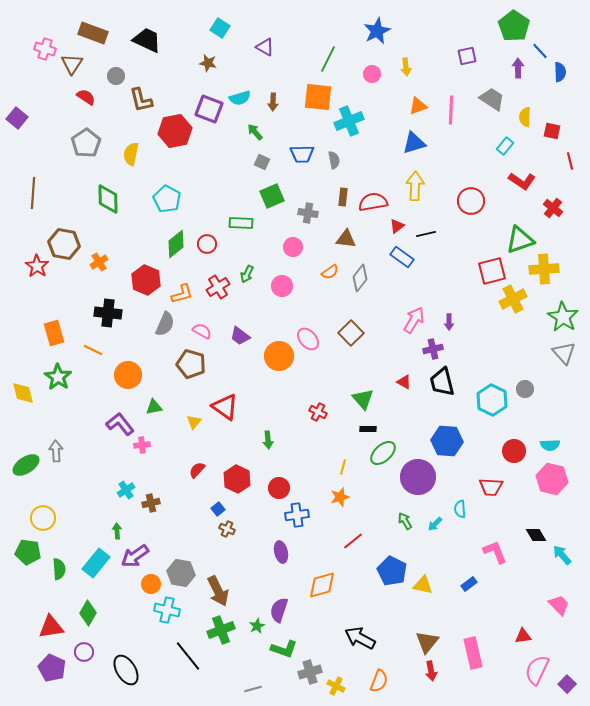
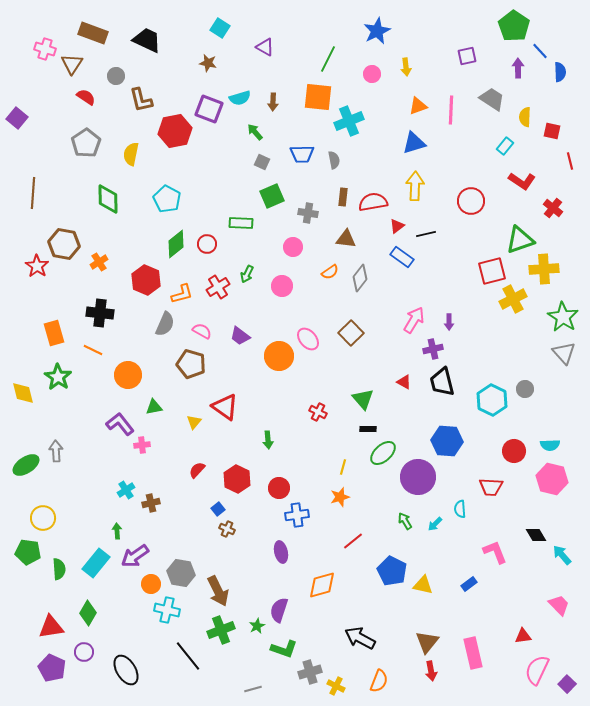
black cross at (108, 313): moved 8 px left
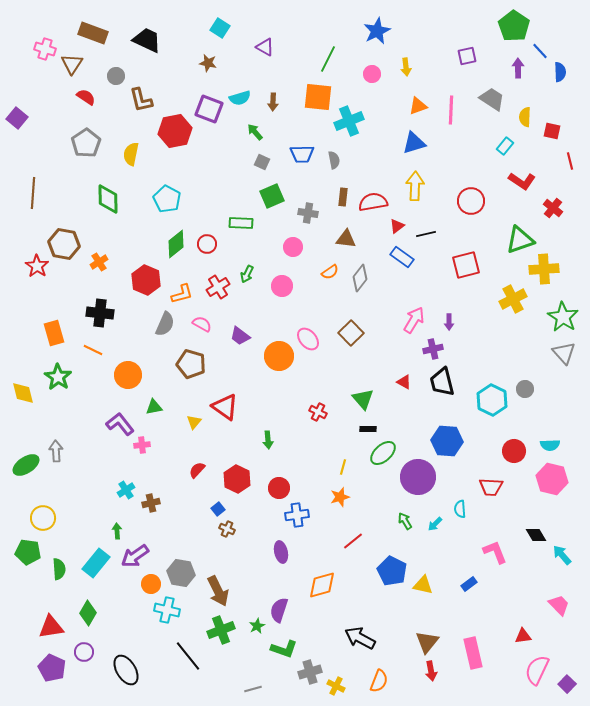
red square at (492, 271): moved 26 px left, 6 px up
pink semicircle at (202, 331): moved 7 px up
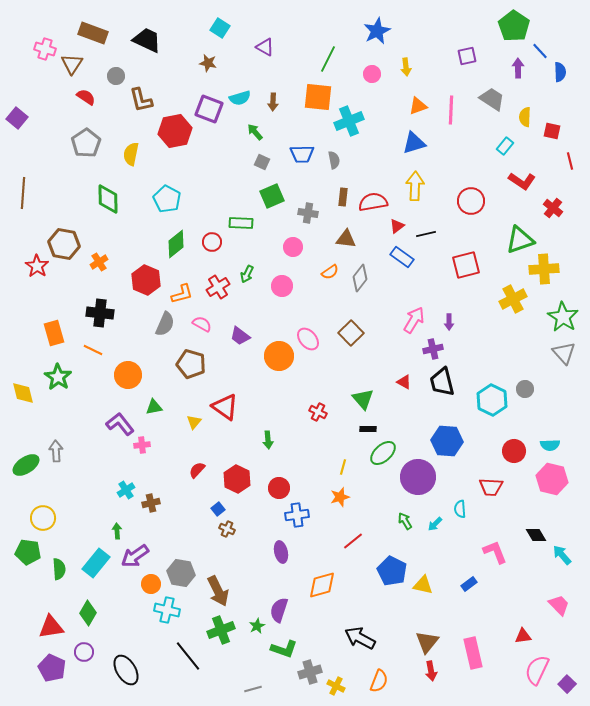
brown line at (33, 193): moved 10 px left
red circle at (207, 244): moved 5 px right, 2 px up
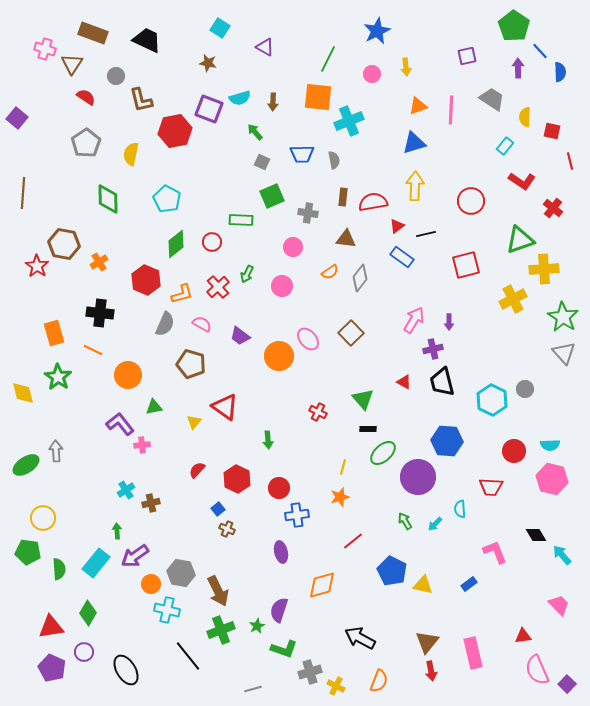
green rectangle at (241, 223): moved 3 px up
red cross at (218, 287): rotated 10 degrees counterclockwise
pink semicircle at (537, 670): rotated 48 degrees counterclockwise
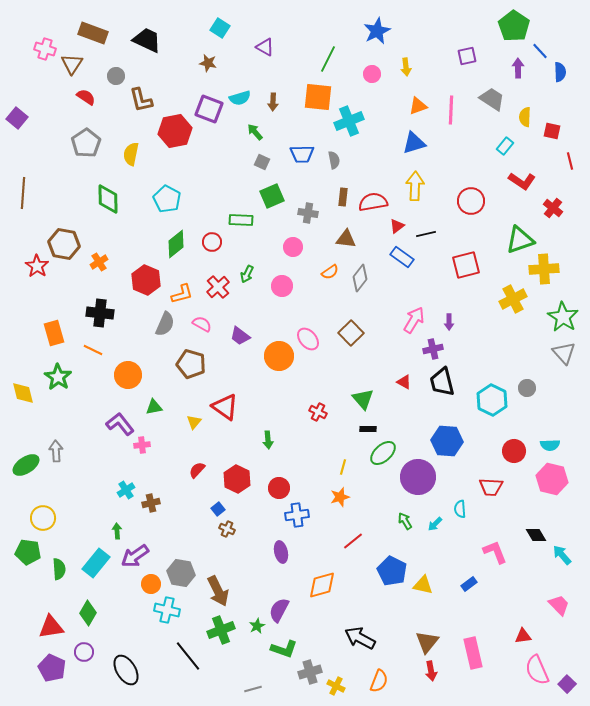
gray circle at (525, 389): moved 2 px right, 1 px up
purple semicircle at (279, 610): rotated 10 degrees clockwise
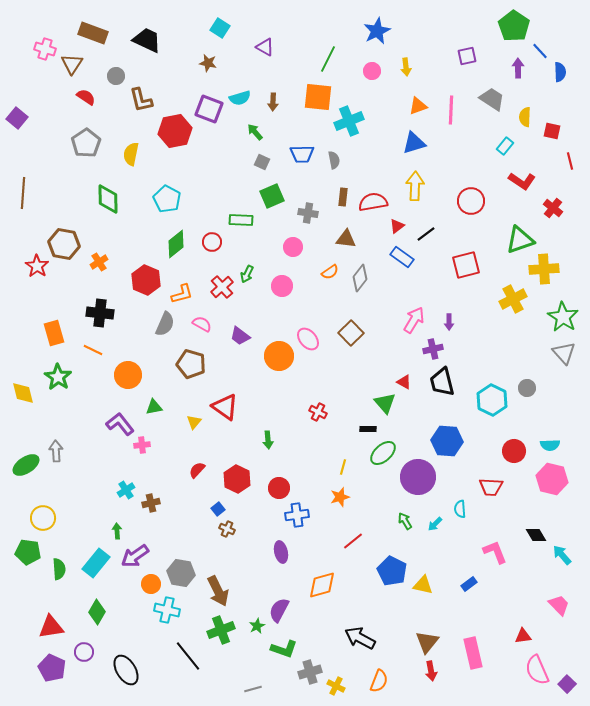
pink circle at (372, 74): moved 3 px up
black line at (426, 234): rotated 24 degrees counterclockwise
red cross at (218, 287): moved 4 px right
green triangle at (363, 399): moved 22 px right, 4 px down
green diamond at (88, 613): moved 9 px right, 1 px up
